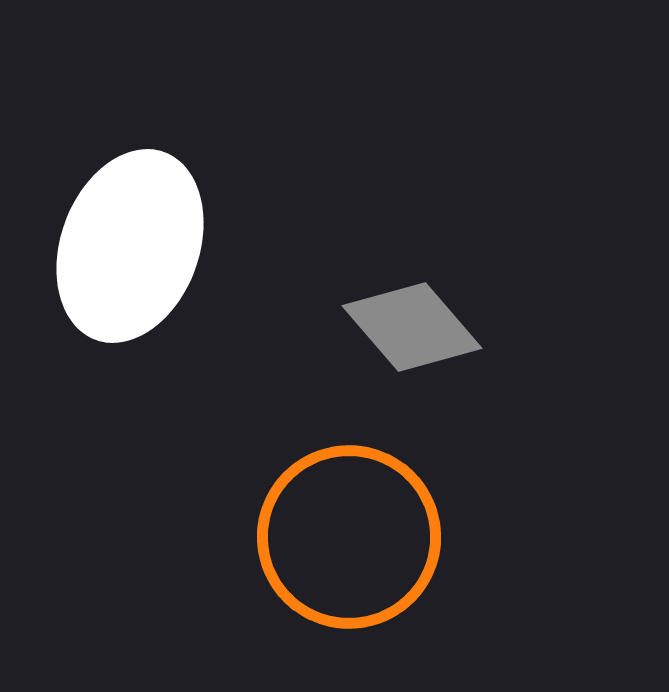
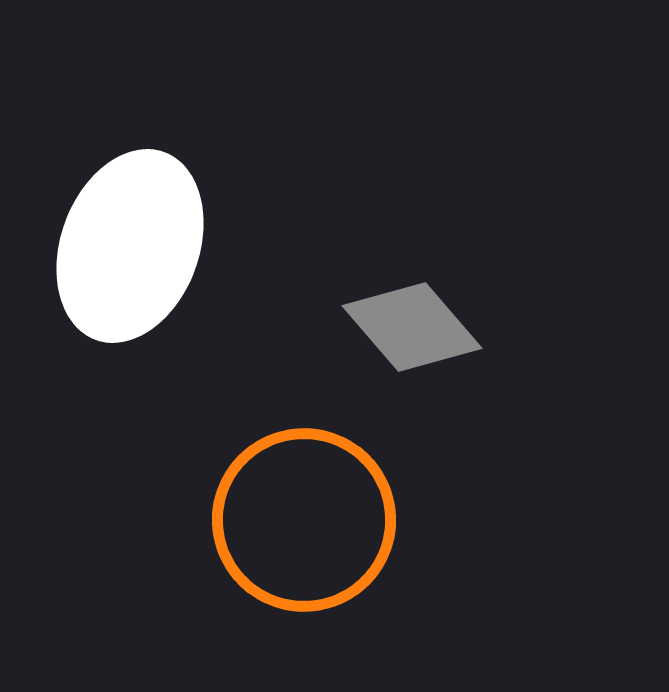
orange circle: moved 45 px left, 17 px up
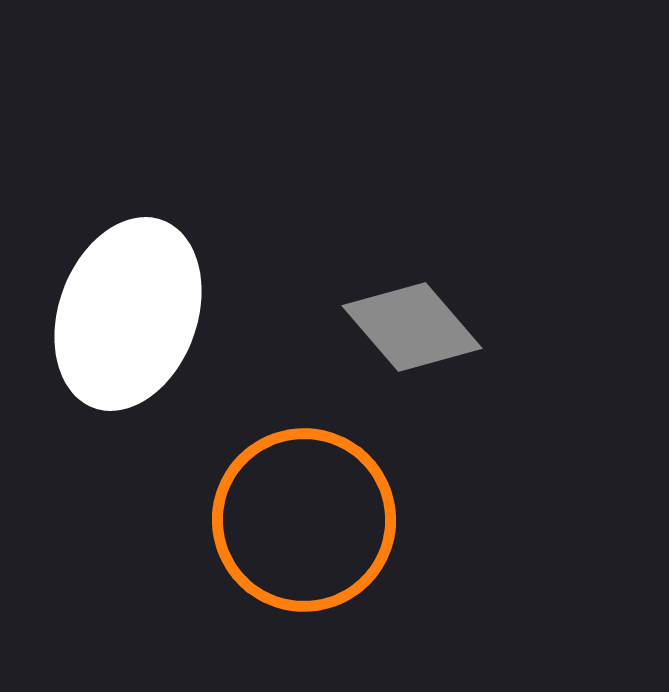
white ellipse: moved 2 px left, 68 px down
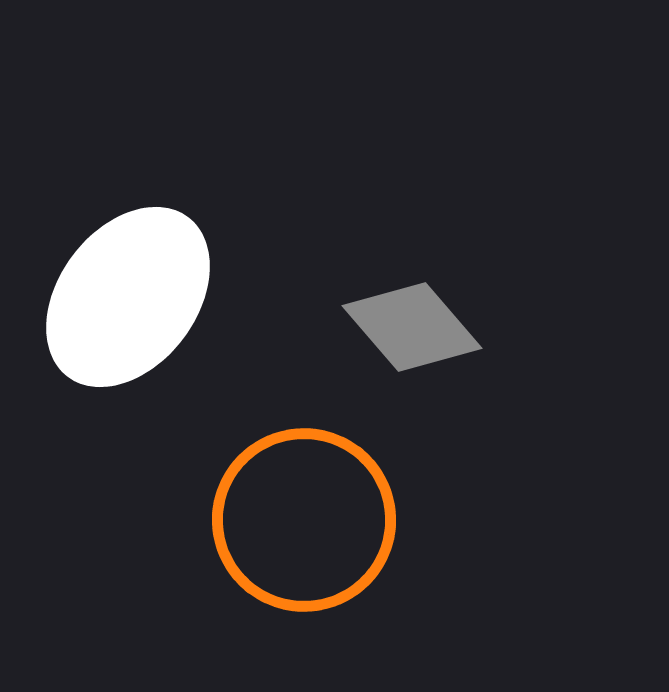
white ellipse: moved 17 px up; rotated 17 degrees clockwise
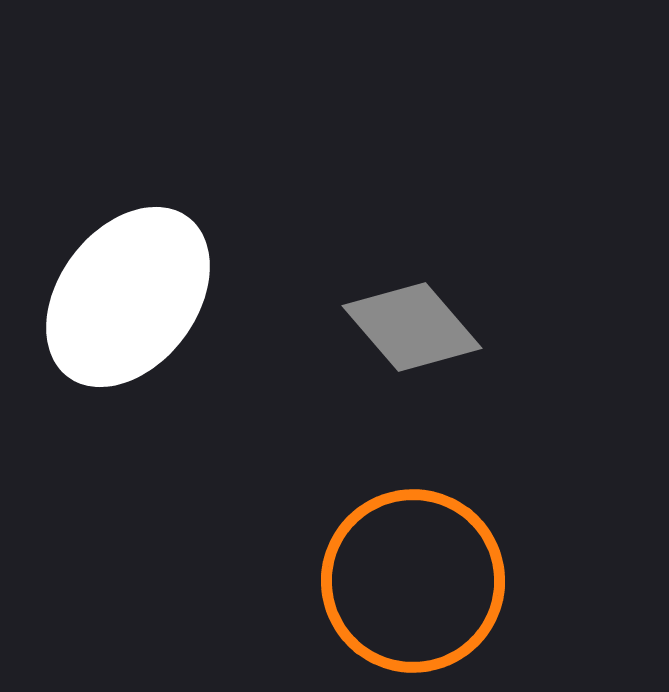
orange circle: moved 109 px right, 61 px down
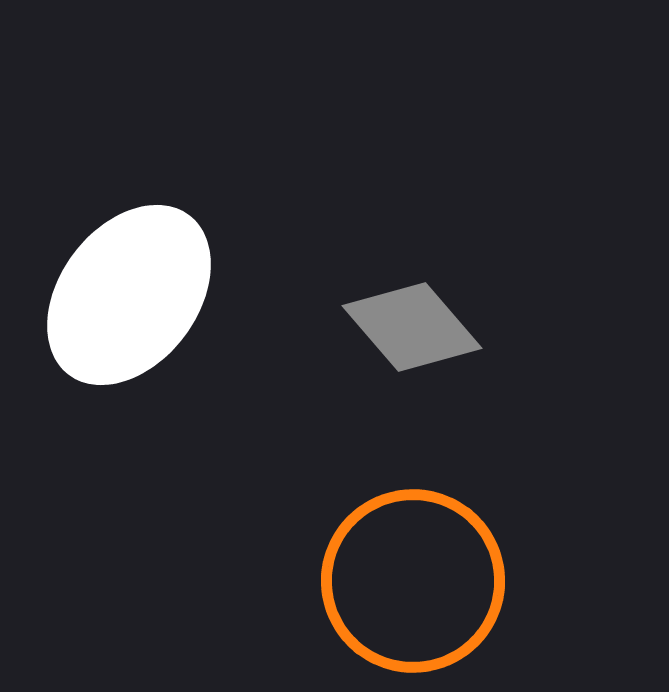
white ellipse: moved 1 px right, 2 px up
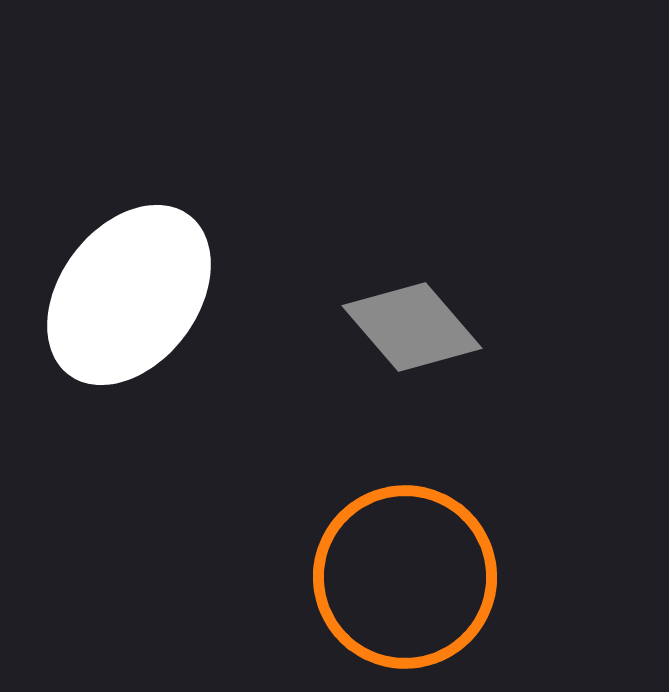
orange circle: moved 8 px left, 4 px up
